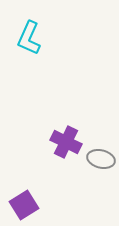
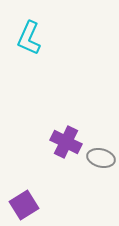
gray ellipse: moved 1 px up
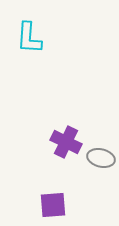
cyan L-shape: rotated 20 degrees counterclockwise
purple square: moved 29 px right; rotated 28 degrees clockwise
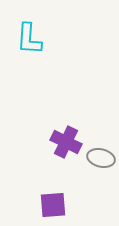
cyan L-shape: moved 1 px down
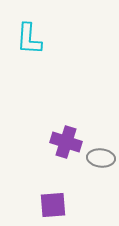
purple cross: rotated 8 degrees counterclockwise
gray ellipse: rotated 8 degrees counterclockwise
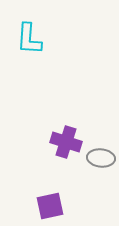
purple square: moved 3 px left, 1 px down; rotated 8 degrees counterclockwise
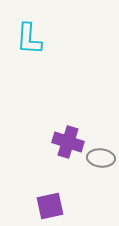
purple cross: moved 2 px right
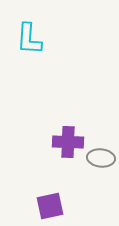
purple cross: rotated 16 degrees counterclockwise
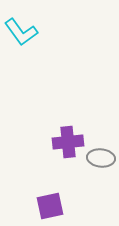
cyan L-shape: moved 8 px left, 7 px up; rotated 40 degrees counterclockwise
purple cross: rotated 8 degrees counterclockwise
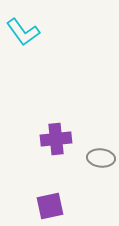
cyan L-shape: moved 2 px right
purple cross: moved 12 px left, 3 px up
